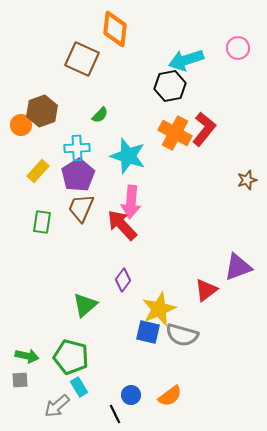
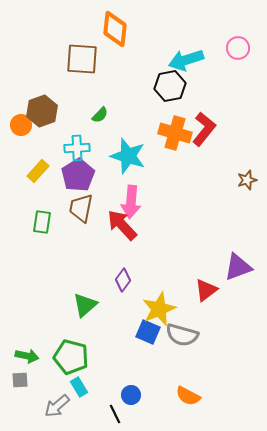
brown square: rotated 20 degrees counterclockwise
orange cross: rotated 12 degrees counterclockwise
brown trapezoid: rotated 12 degrees counterclockwise
blue square: rotated 10 degrees clockwise
orange semicircle: moved 18 px right; rotated 65 degrees clockwise
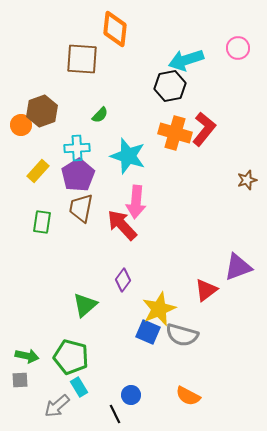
pink arrow: moved 5 px right
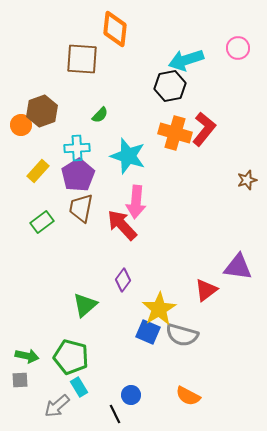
green rectangle: rotated 45 degrees clockwise
purple triangle: rotated 28 degrees clockwise
yellow star: rotated 8 degrees counterclockwise
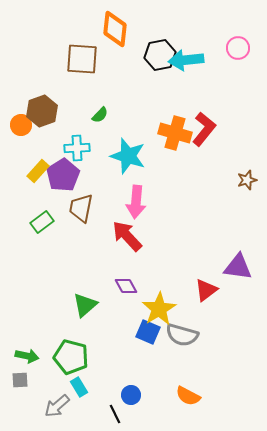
cyan arrow: rotated 12 degrees clockwise
black hexagon: moved 10 px left, 31 px up
purple pentagon: moved 15 px left
red arrow: moved 5 px right, 11 px down
purple diamond: moved 3 px right, 6 px down; rotated 65 degrees counterclockwise
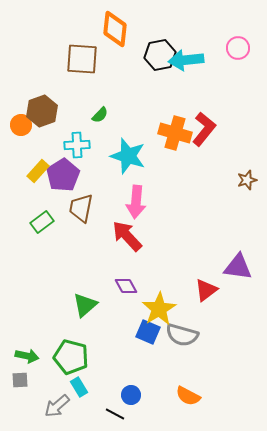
cyan cross: moved 3 px up
black line: rotated 36 degrees counterclockwise
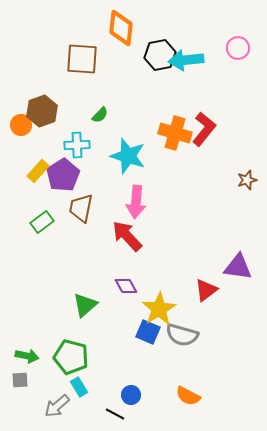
orange diamond: moved 6 px right, 1 px up
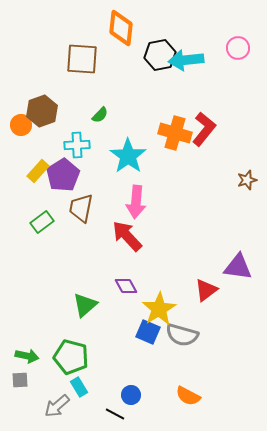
cyan star: rotated 18 degrees clockwise
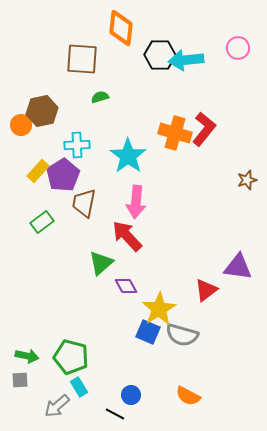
black hexagon: rotated 12 degrees clockwise
brown hexagon: rotated 8 degrees clockwise
green semicircle: moved 18 px up; rotated 150 degrees counterclockwise
brown trapezoid: moved 3 px right, 5 px up
green triangle: moved 16 px right, 42 px up
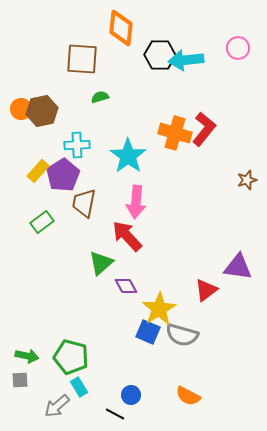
orange circle: moved 16 px up
